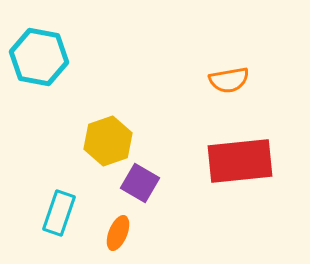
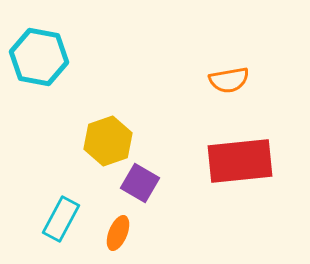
cyan rectangle: moved 2 px right, 6 px down; rotated 9 degrees clockwise
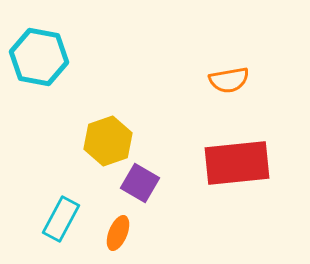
red rectangle: moved 3 px left, 2 px down
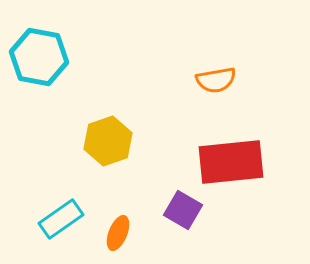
orange semicircle: moved 13 px left
red rectangle: moved 6 px left, 1 px up
purple square: moved 43 px right, 27 px down
cyan rectangle: rotated 27 degrees clockwise
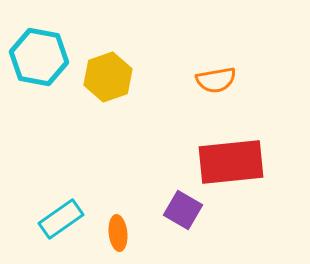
yellow hexagon: moved 64 px up
orange ellipse: rotated 28 degrees counterclockwise
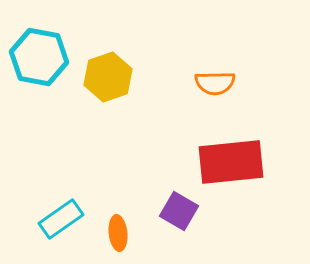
orange semicircle: moved 1 px left, 3 px down; rotated 9 degrees clockwise
purple square: moved 4 px left, 1 px down
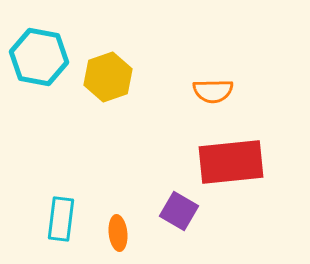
orange semicircle: moved 2 px left, 8 px down
cyan rectangle: rotated 48 degrees counterclockwise
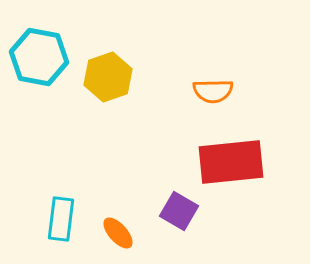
orange ellipse: rotated 36 degrees counterclockwise
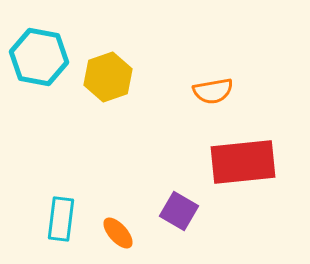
orange semicircle: rotated 9 degrees counterclockwise
red rectangle: moved 12 px right
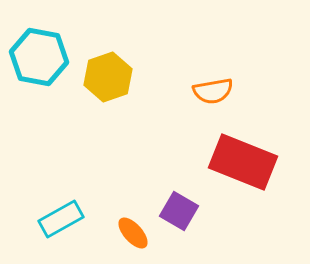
red rectangle: rotated 28 degrees clockwise
cyan rectangle: rotated 54 degrees clockwise
orange ellipse: moved 15 px right
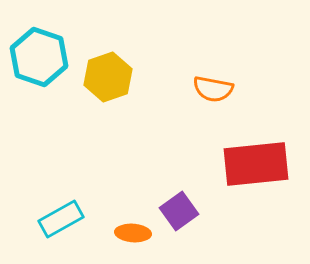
cyan hexagon: rotated 8 degrees clockwise
orange semicircle: moved 2 px up; rotated 21 degrees clockwise
red rectangle: moved 13 px right, 2 px down; rotated 28 degrees counterclockwise
purple square: rotated 24 degrees clockwise
orange ellipse: rotated 44 degrees counterclockwise
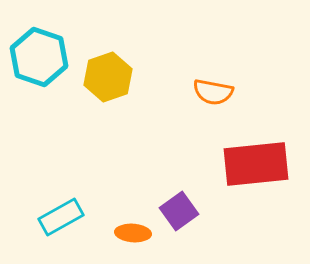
orange semicircle: moved 3 px down
cyan rectangle: moved 2 px up
